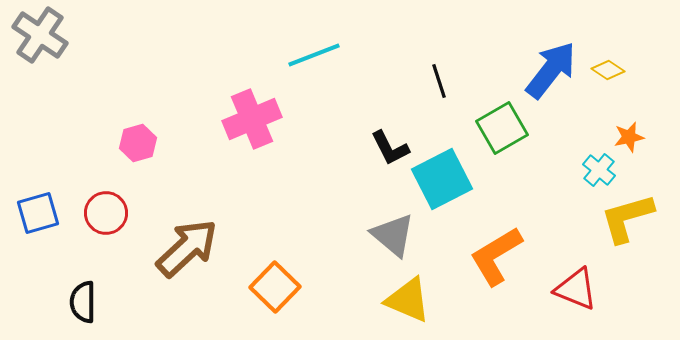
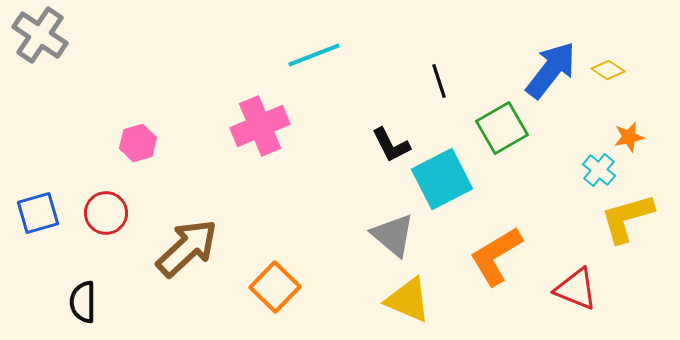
pink cross: moved 8 px right, 7 px down
black L-shape: moved 1 px right, 3 px up
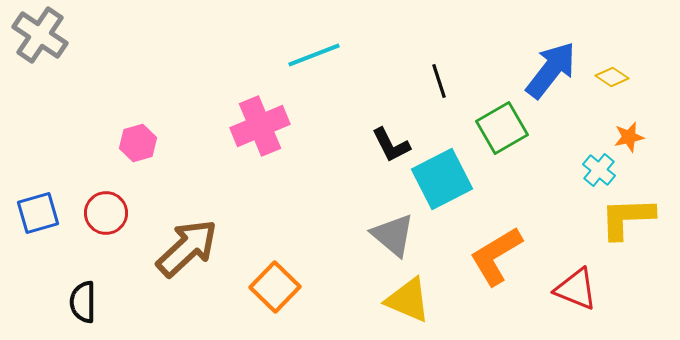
yellow diamond: moved 4 px right, 7 px down
yellow L-shape: rotated 14 degrees clockwise
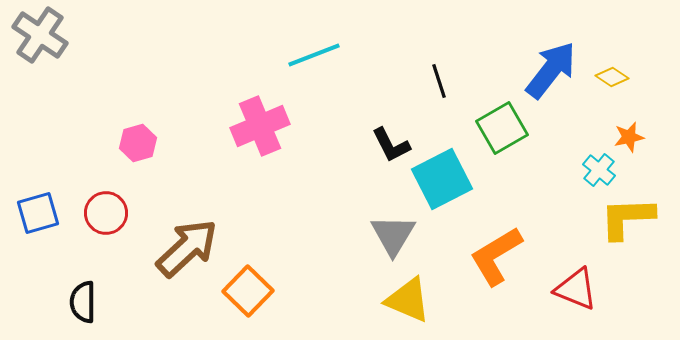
gray triangle: rotated 21 degrees clockwise
orange square: moved 27 px left, 4 px down
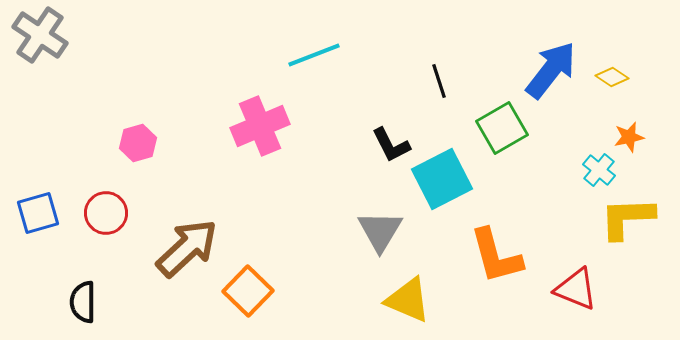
gray triangle: moved 13 px left, 4 px up
orange L-shape: rotated 74 degrees counterclockwise
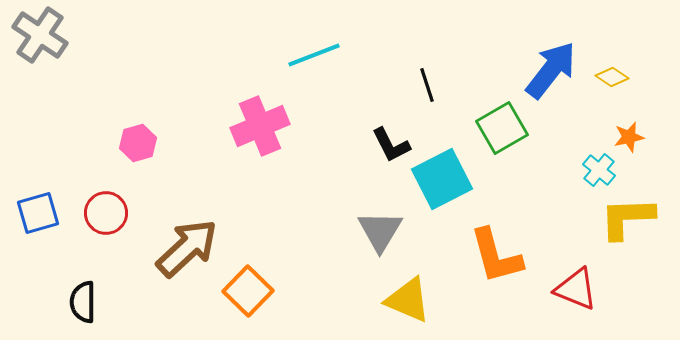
black line: moved 12 px left, 4 px down
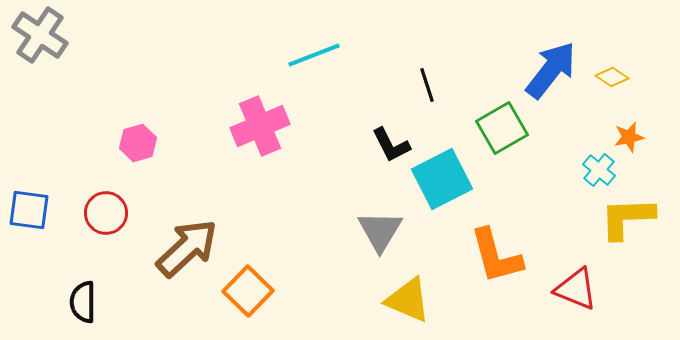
blue square: moved 9 px left, 3 px up; rotated 24 degrees clockwise
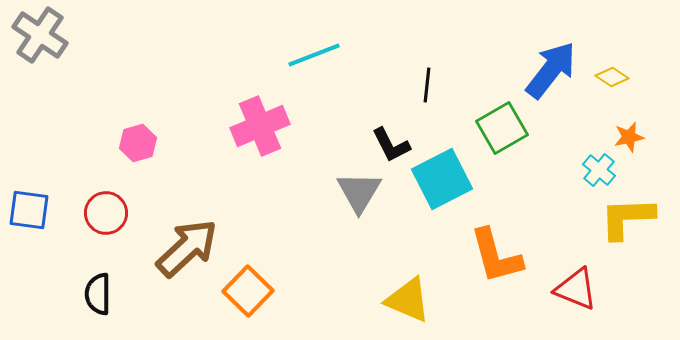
black line: rotated 24 degrees clockwise
gray triangle: moved 21 px left, 39 px up
black semicircle: moved 15 px right, 8 px up
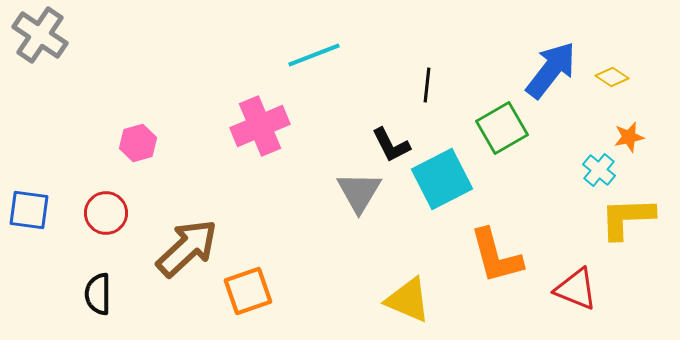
orange square: rotated 27 degrees clockwise
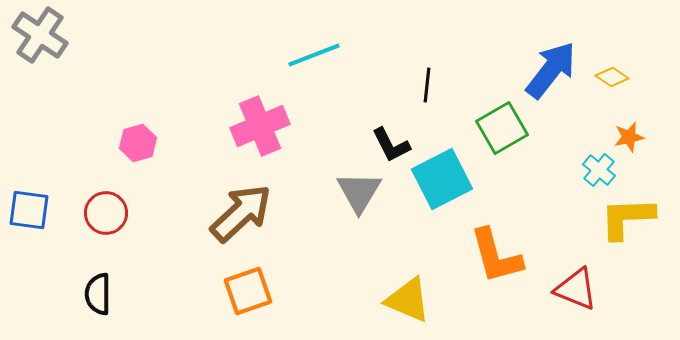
brown arrow: moved 54 px right, 35 px up
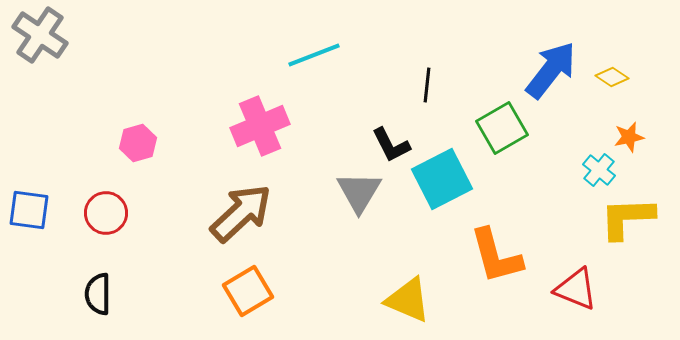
orange square: rotated 12 degrees counterclockwise
